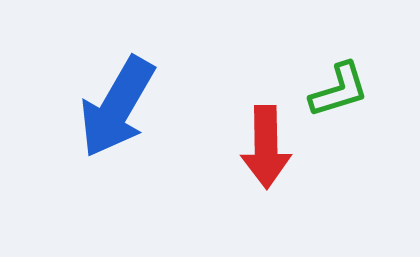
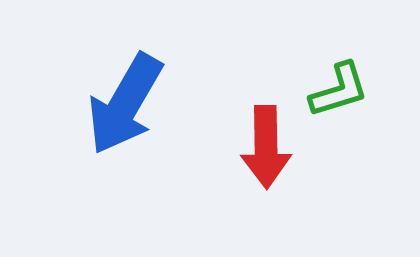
blue arrow: moved 8 px right, 3 px up
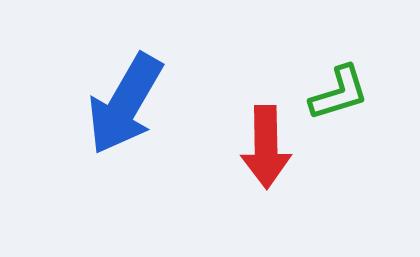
green L-shape: moved 3 px down
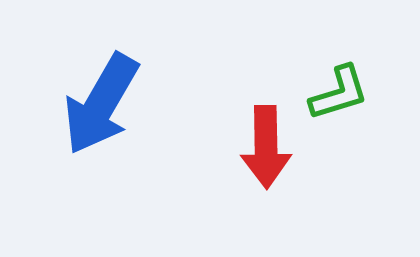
blue arrow: moved 24 px left
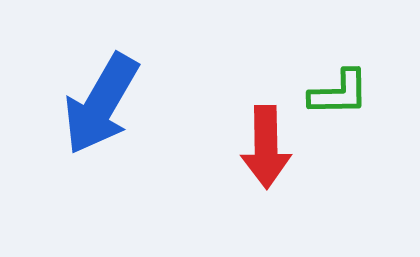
green L-shape: rotated 16 degrees clockwise
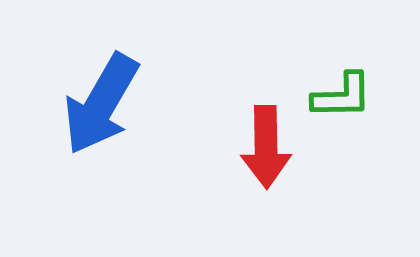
green L-shape: moved 3 px right, 3 px down
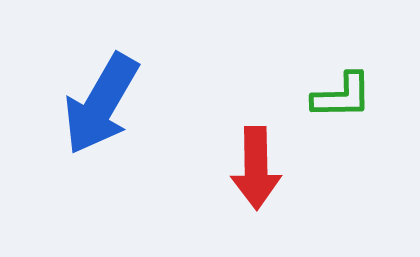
red arrow: moved 10 px left, 21 px down
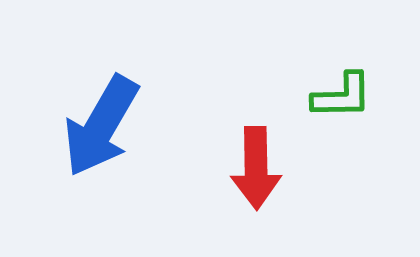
blue arrow: moved 22 px down
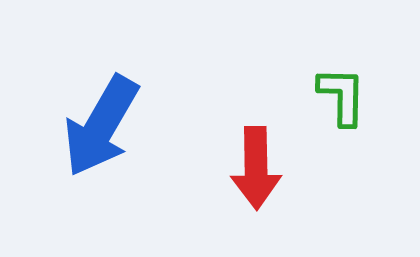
green L-shape: rotated 88 degrees counterclockwise
